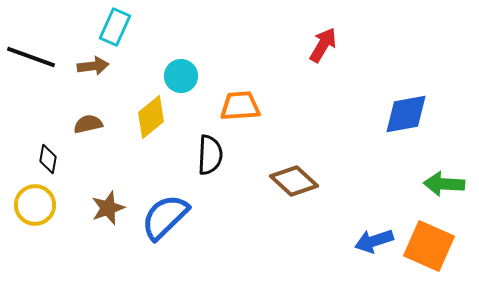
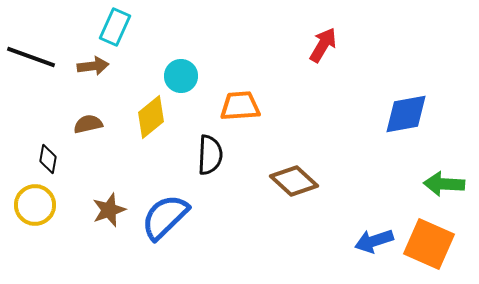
brown star: moved 1 px right, 2 px down
orange square: moved 2 px up
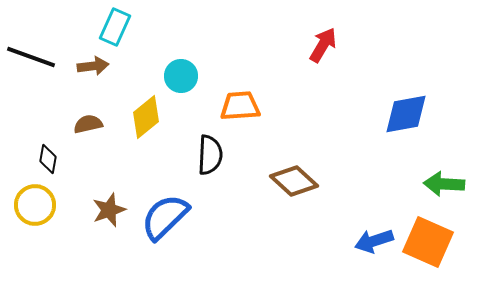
yellow diamond: moved 5 px left
orange square: moved 1 px left, 2 px up
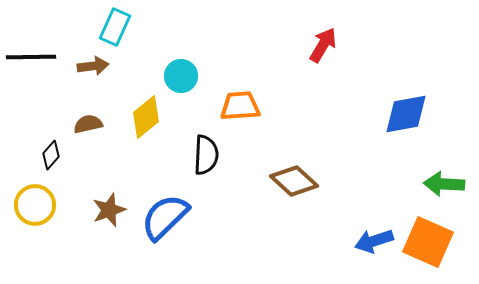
black line: rotated 21 degrees counterclockwise
black semicircle: moved 4 px left
black diamond: moved 3 px right, 4 px up; rotated 32 degrees clockwise
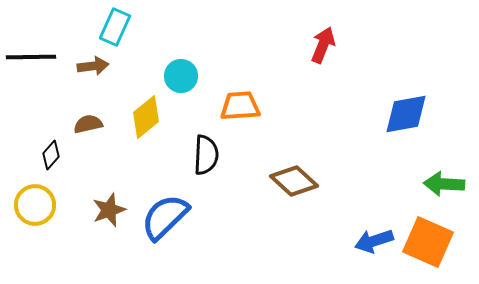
red arrow: rotated 9 degrees counterclockwise
